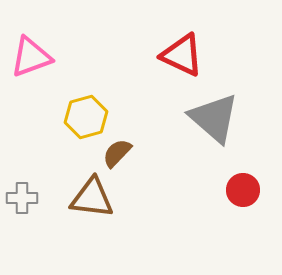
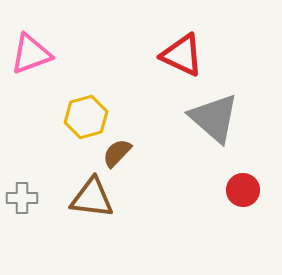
pink triangle: moved 3 px up
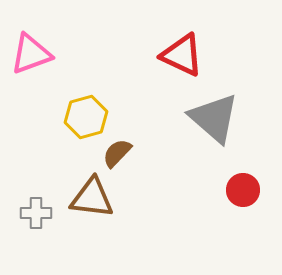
gray cross: moved 14 px right, 15 px down
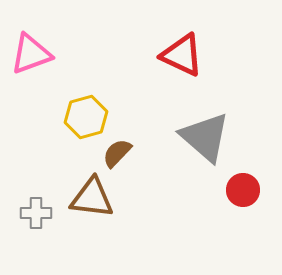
gray triangle: moved 9 px left, 19 px down
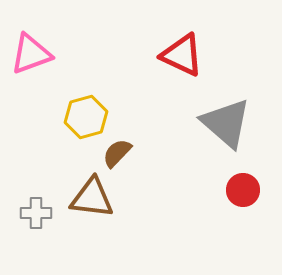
gray triangle: moved 21 px right, 14 px up
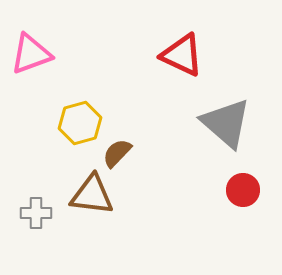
yellow hexagon: moved 6 px left, 6 px down
brown triangle: moved 3 px up
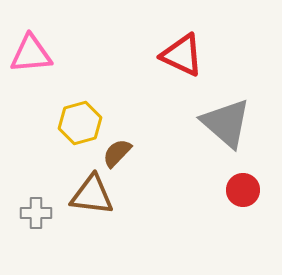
pink triangle: rotated 15 degrees clockwise
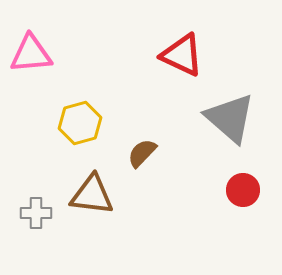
gray triangle: moved 4 px right, 5 px up
brown semicircle: moved 25 px right
